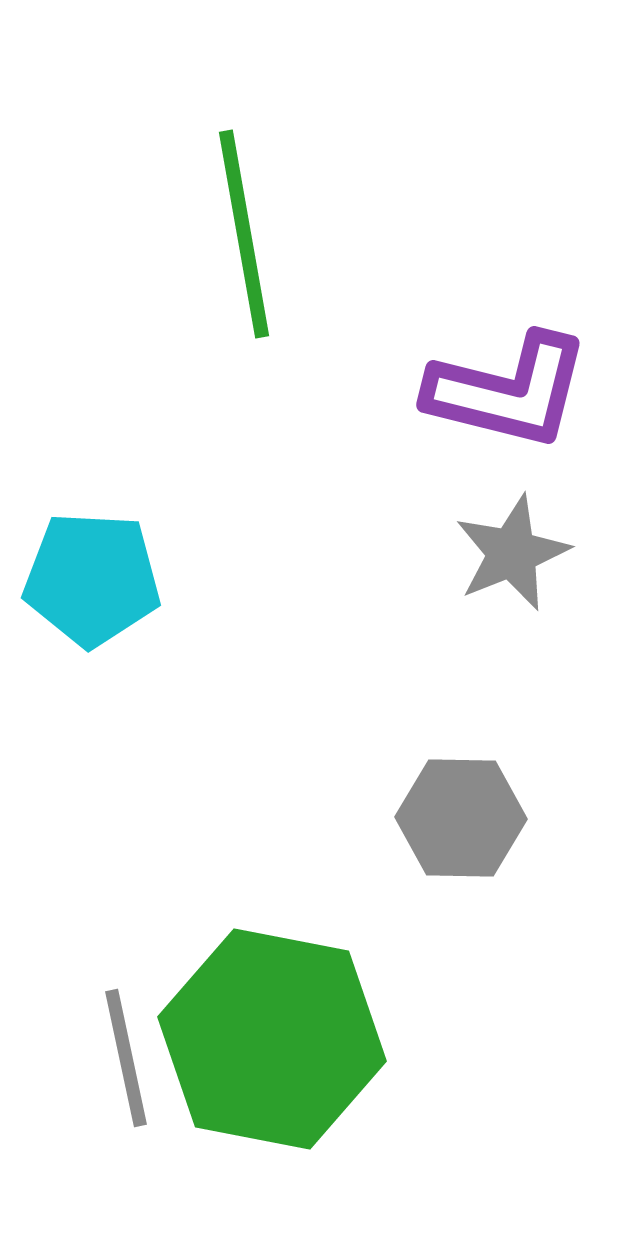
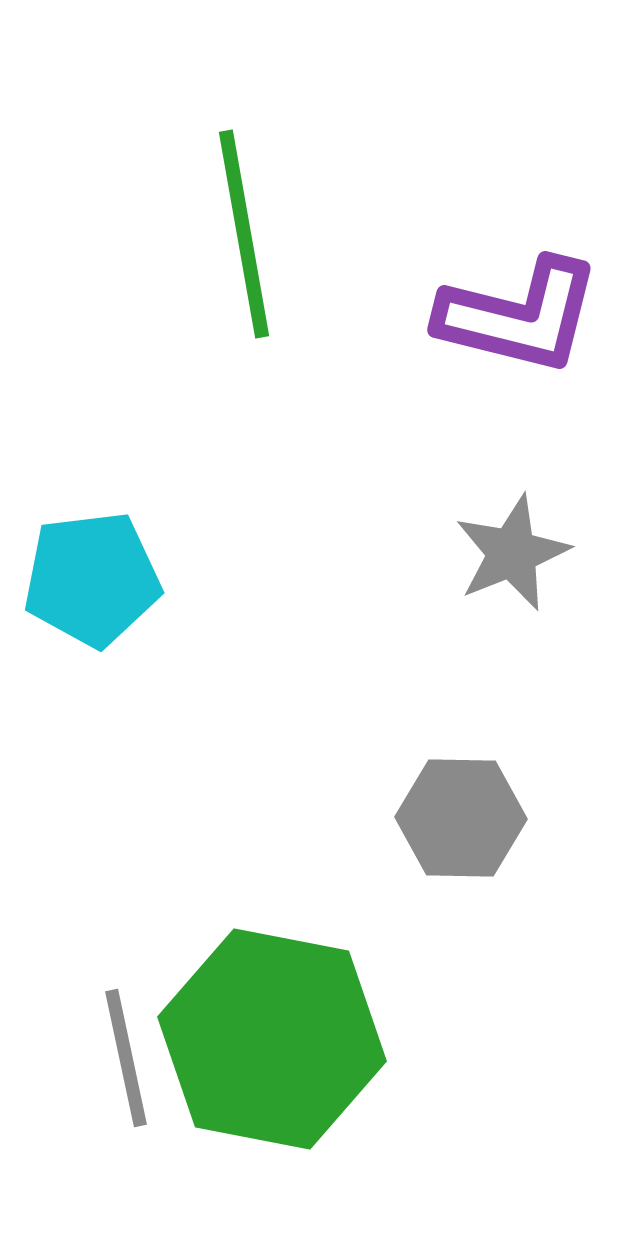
purple L-shape: moved 11 px right, 75 px up
cyan pentagon: rotated 10 degrees counterclockwise
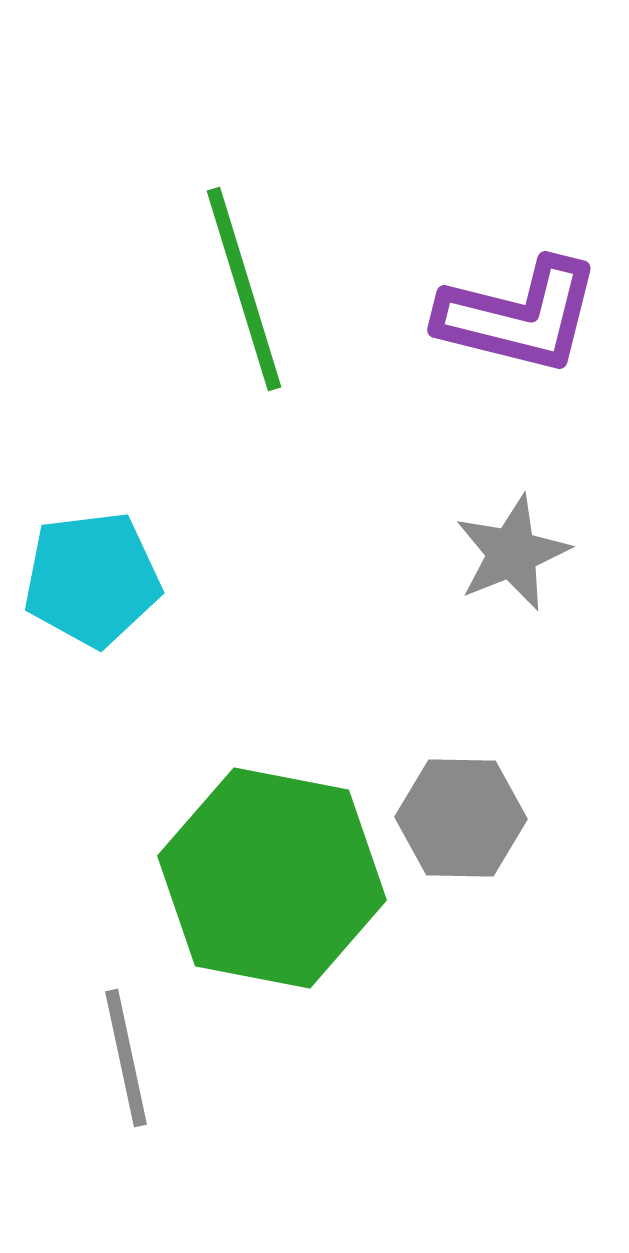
green line: moved 55 px down; rotated 7 degrees counterclockwise
green hexagon: moved 161 px up
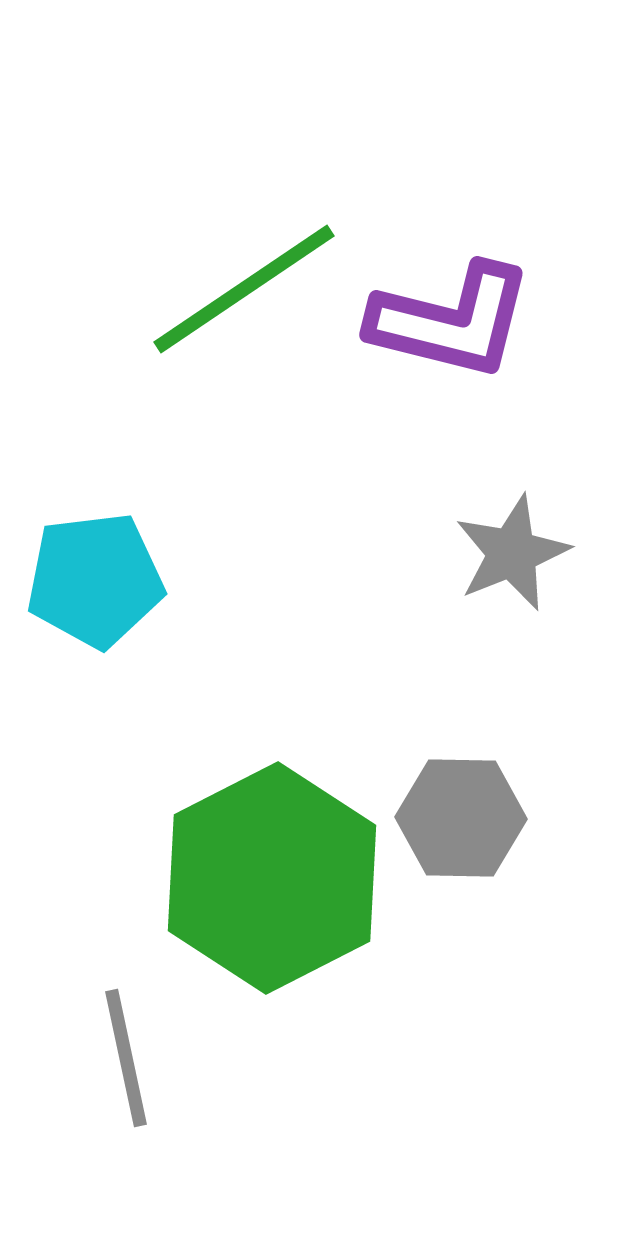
green line: rotated 73 degrees clockwise
purple L-shape: moved 68 px left, 5 px down
cyan pentagon: moved 3 px right, 1 px down
green hexagon: rotated 22 degrees clockwise
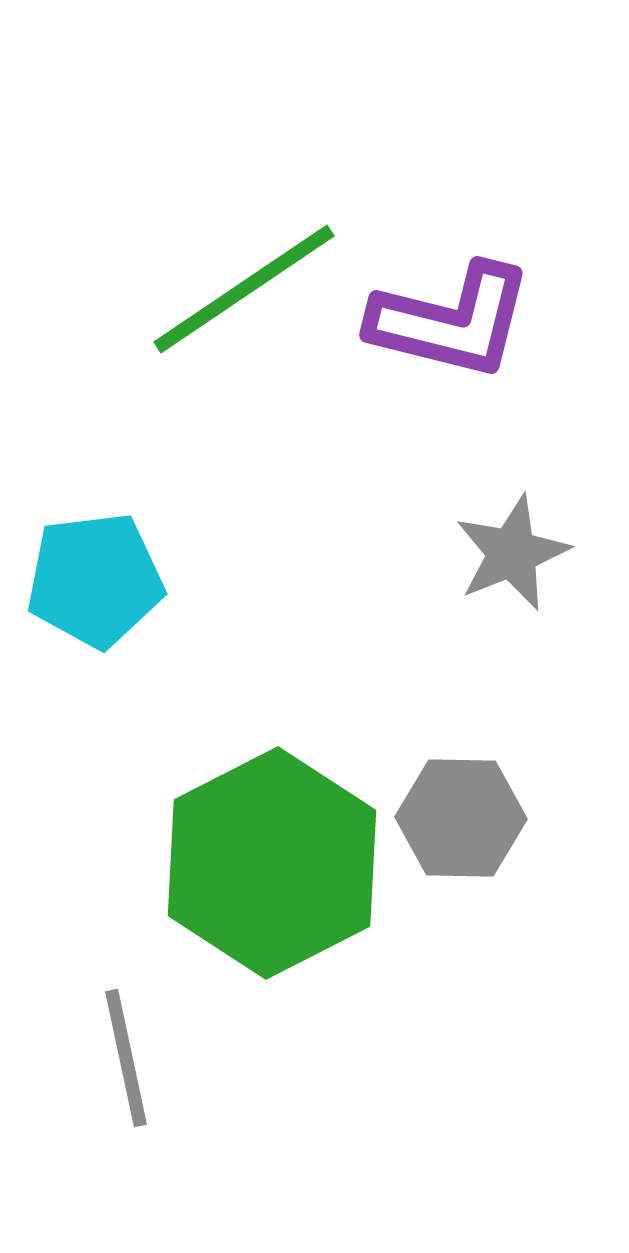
green hexagon: moved 15 px up
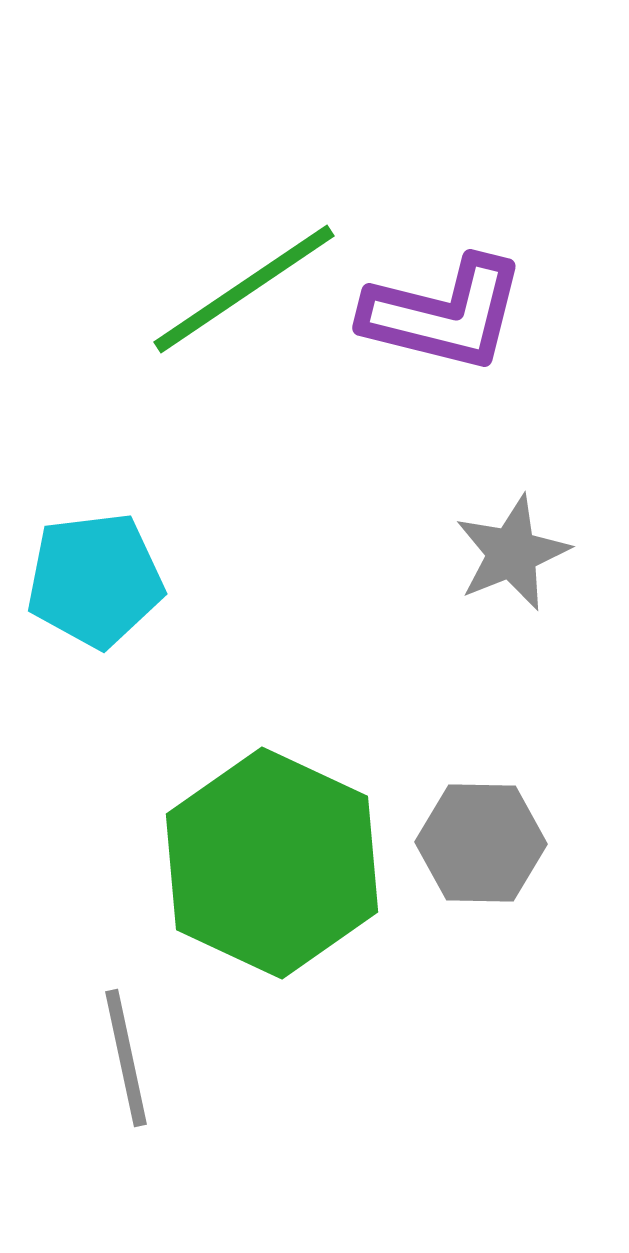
purple L-shape: moved 7 px left, 7 px up
gray hexagon: moved 20 px right, 25 px down
green hexagon: rotated 8 degrees counterclockwise
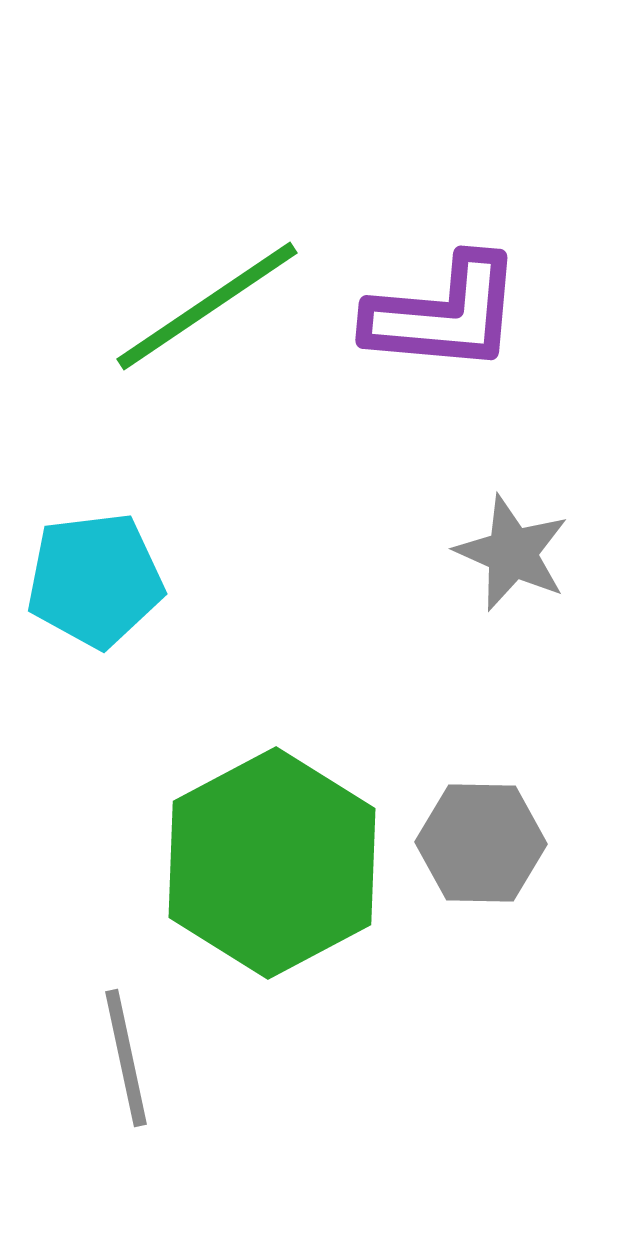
green line: moved 37 px left, 17 px down
purple L-shape: rotated 9 degrees counterclockwise
gray star: rotated 26 degrees counterclockwise
green hexagon: rotated 7 degrees clockwise
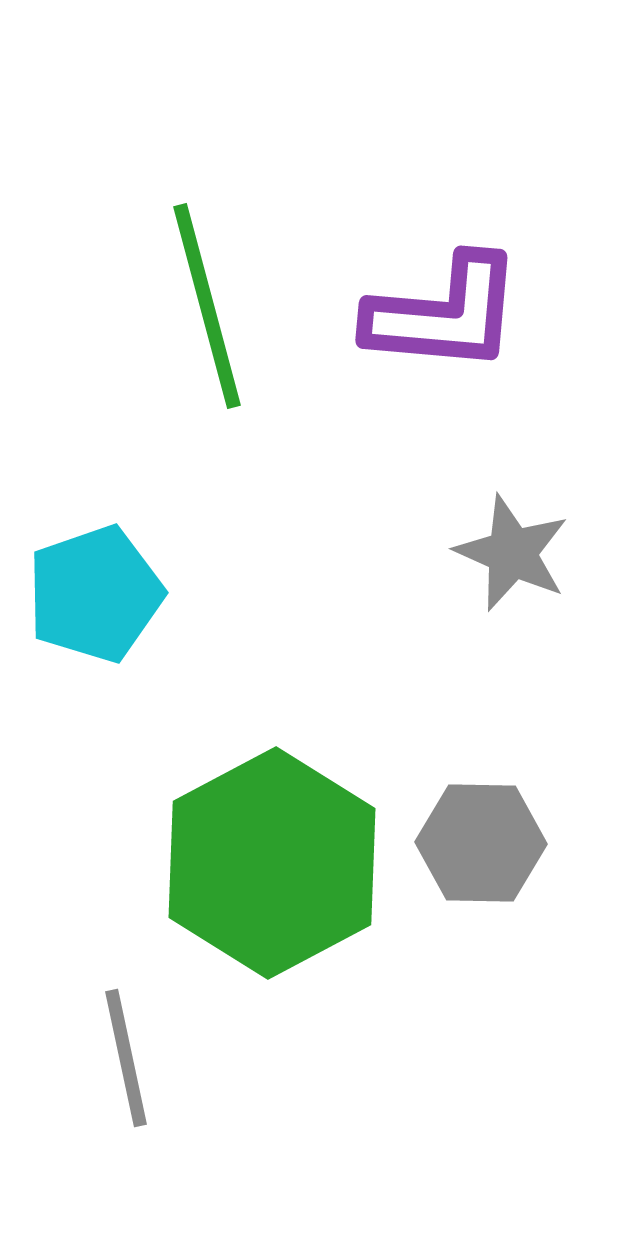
green line: rotated 71 degrees counterclockwise
cyan pentagon: moved 14 px down; rotated 12 degrees counterclockwise
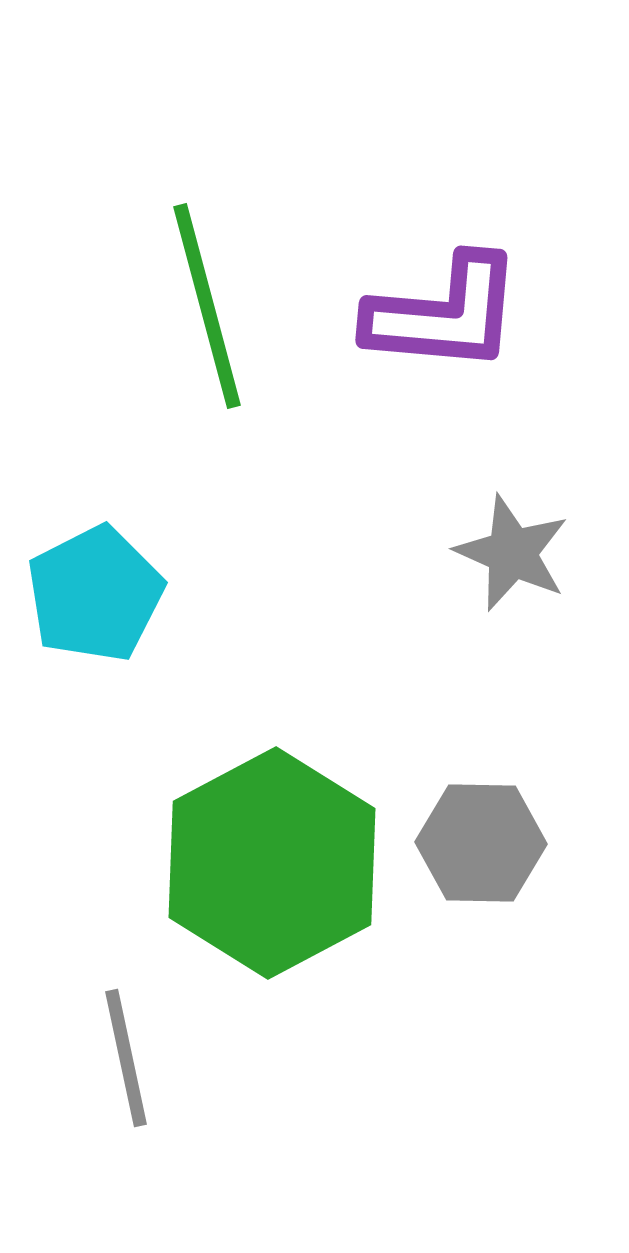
cyan pentagon: rotated 8 degrees counterclockwise
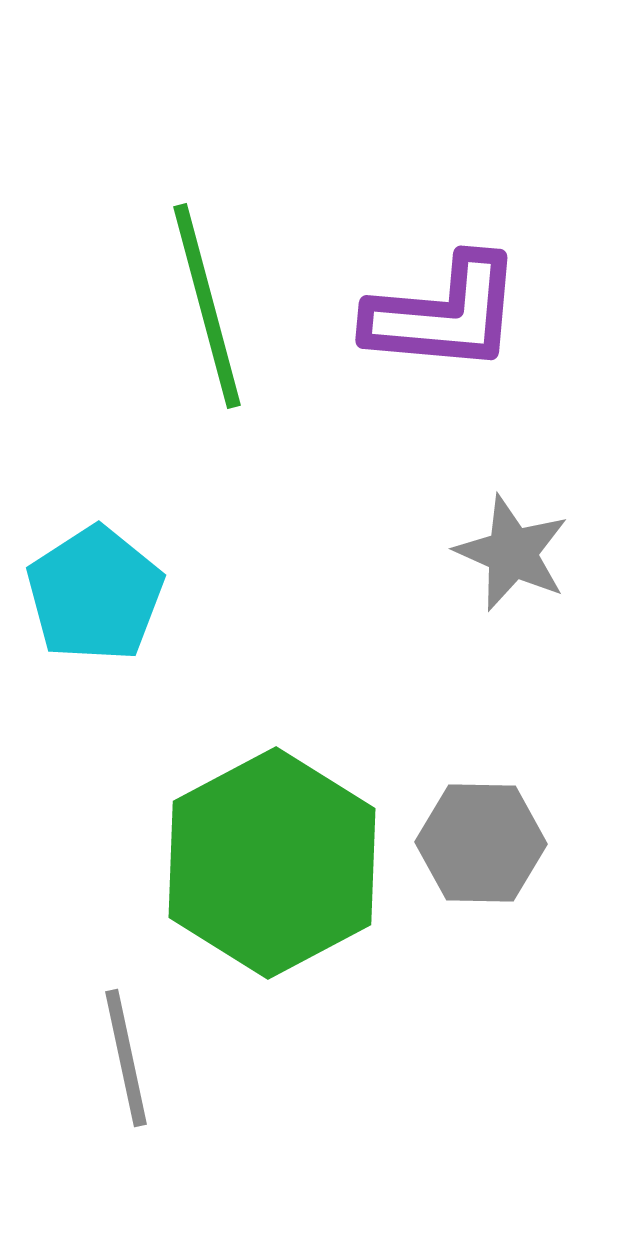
cyan pentagon: rotated 6 degrees counterclockwise
